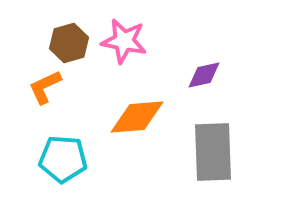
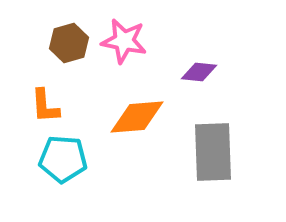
purple diamond: moved 5 px left, 3 px up; rotated 18 degrees clockwise
orange L-shape: moved 19 px down; rotated 69 degrees counterclockwise
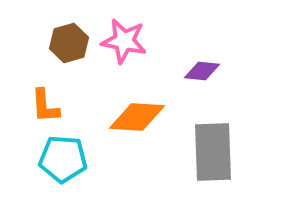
purple diamond: moved 3 px right, 1 px up
orange diamond: rotated 8 degrees clockwise
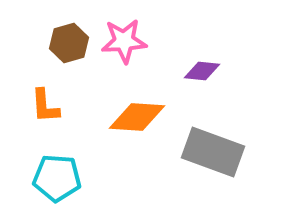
pink star: rotated 15 degrees counterclockwise
gray rectangle: rotated 68 degrees counterclockwise
cyan pentagon: moved 6 px left, 19 px down
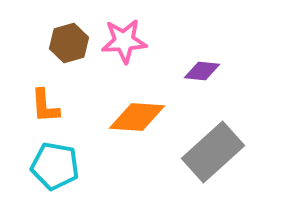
gray rectangle: rotated 62 degrees counterclockwise
cyan pentagon: moved 2 px left, 12 px up; rotated 6 degrees clockwise
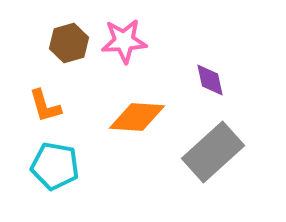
purple diamond: moved 8 px right, 9 px down; rotated 72 degrees clockwise
orange L-shape: rotated 12 degrees counterclockwise
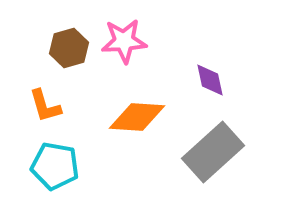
brown hexagon: moved 5 px down
